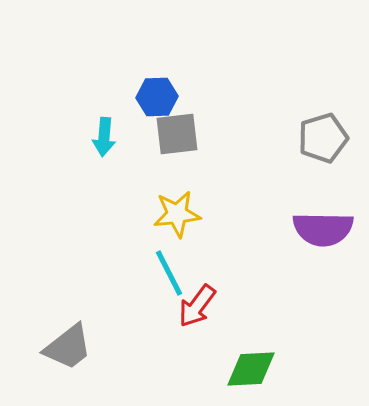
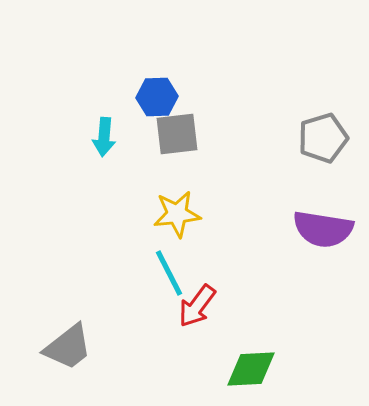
purple semicircle: rotated 8 degrees clockwise
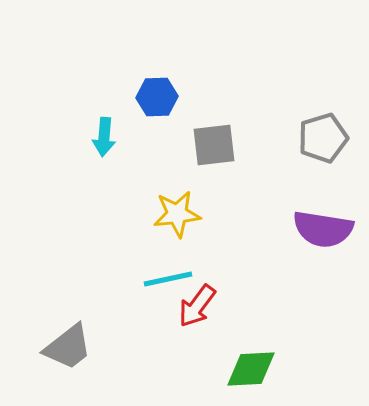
gray square: moved 37 px right, 11 px down
cyan line: moved 1 px left, 6 px down; rotated 75 degrees counterclockwise
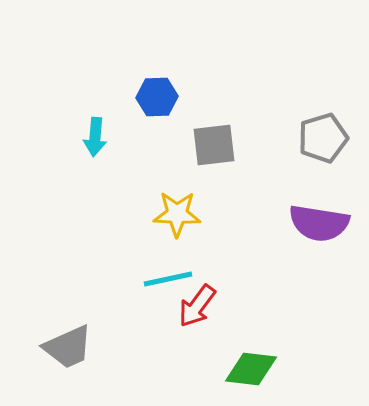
cyan arrow: moved 9 px left
yellow star: rotated 9 degrees clockwise
purple semicircle: moved 4 px left, 6 px up
gray trapezoid: rotated 14 degrees clockwise
green diamond: rotated 10 degrees clockwise
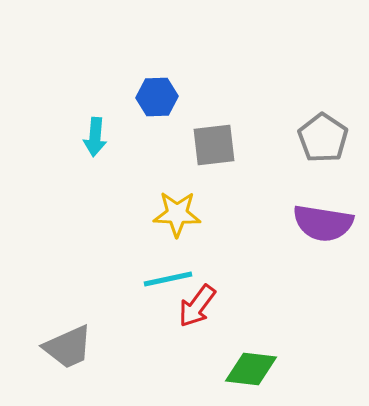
gray pentagon: rotated 21 degrees counterclockwise
purple semicircle: moved 4 px right
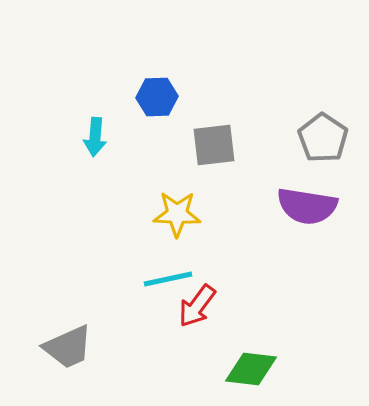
purple semicircle: moved 16 px left, 17 px up
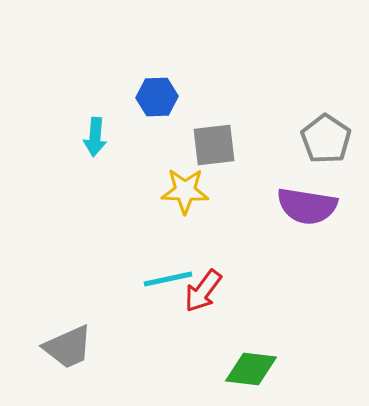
gray pentagon: moved 3 px right, 1 px down
yellow star: moved 8 px right, 23 px up
red arrow: moved 6 px right, 15 px up
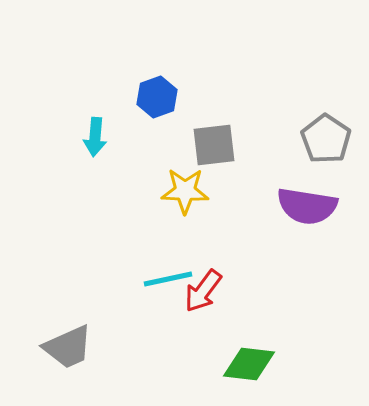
blue hexagon: rotated 18 degrees counterclockwise
green diamond: moved 2 px left, 5 px up
